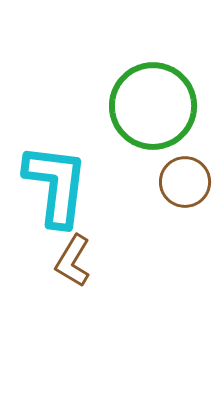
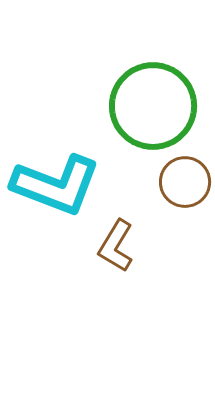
cyan L-shape: rotated 104 degrees clockwise
brown L-shape: moved 43 px right, 15 px up
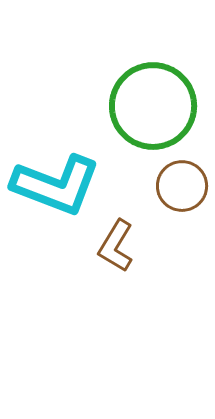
brown circle: moved 3 px left, 4 px down
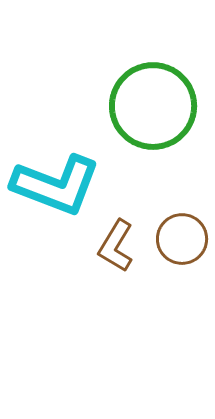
brown circle: moved 53 px down
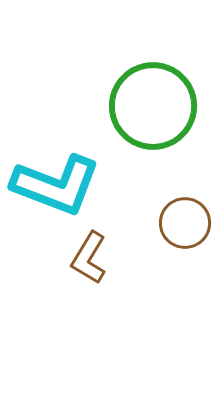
brown circle: moved 3 px right, 16 px up
brown L-shape: moved 27 px left, 12 px down
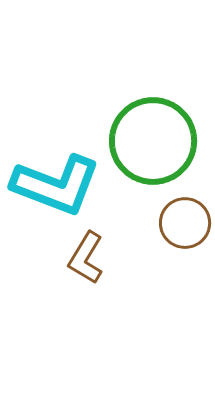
green circle: moved 35 px down
brown L-shape: moved 3 px left
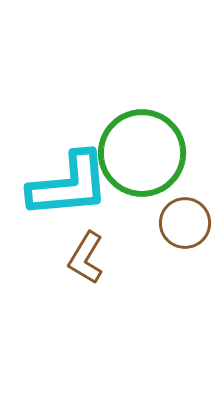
green circle: moved 11 px left, 12 px down
cyan L-shape: moved 13 px right; rotated 26 degrees counterclockwise
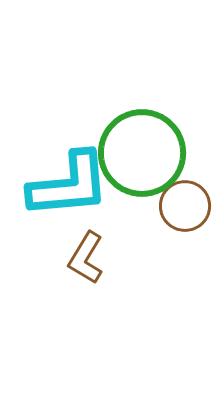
brown circle: moved 17 px up
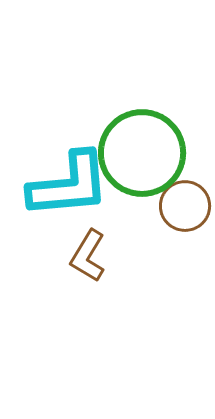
brown L-shape: moved 2 px right, 2 px up
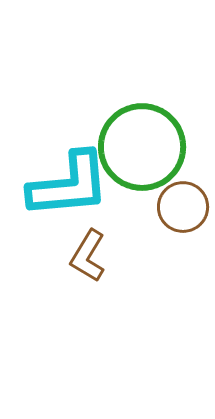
green circle: moved 6 px up
brown circle: moved 2 px left, 1 px down
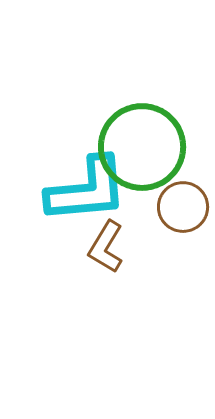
cyan L-shape: moved 18 px right, 5 px down
brown L-shape: moved 18 px right, 9 px up
